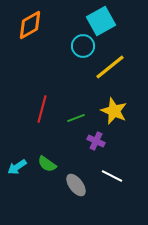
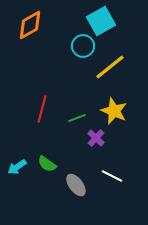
green line: moved 1 px right
purple cross: moved 3 px up; rotated 18 degrees clockwise
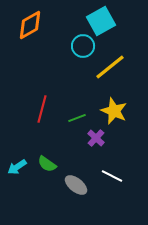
gray ellipse: rotated 15 degrees counterclockwise
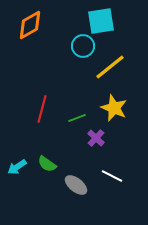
cyan square: rotated 20 degrees clockwise
yellow star: moved 3 px up
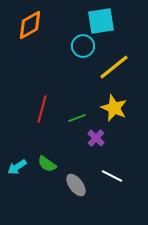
yellow line: moved 4 px right
gray ellipse: rotated 15 degrees clockwise
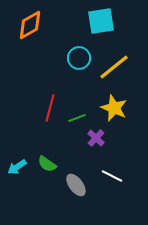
cyan circle: moved 4 px left, 12 px down
red line: moved 8 px right, 1 px up
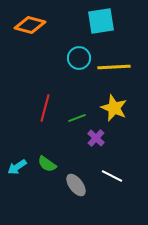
orange diamond: rotated 44 degrees clockwise
yellow line: rotated 36 degrees clockwise
red line: moved 5 px left
